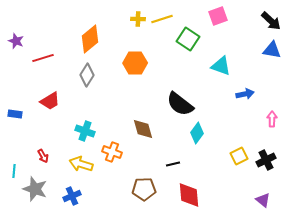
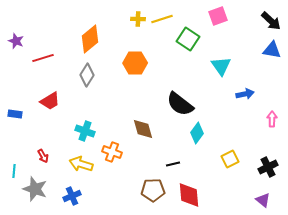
cyan triangle: rotated 35 degrees clockwise
yellow square: moved 9 px left, 3 px down
black cross: moved 2 px right, 7 px down
brown pentagon: moved 9 px right, 1 px down
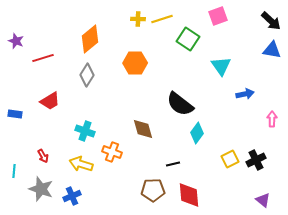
black cross: moved 12 px left, 7 px up
gray star: moved 6 px right
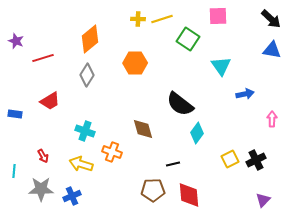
pink square: rotated 18 degrees clockwise
black arrow: moved 2 px up
gray star: rotated 20 degrees counterclockwise
purple triangle: rotated 35 degrees clockwise
